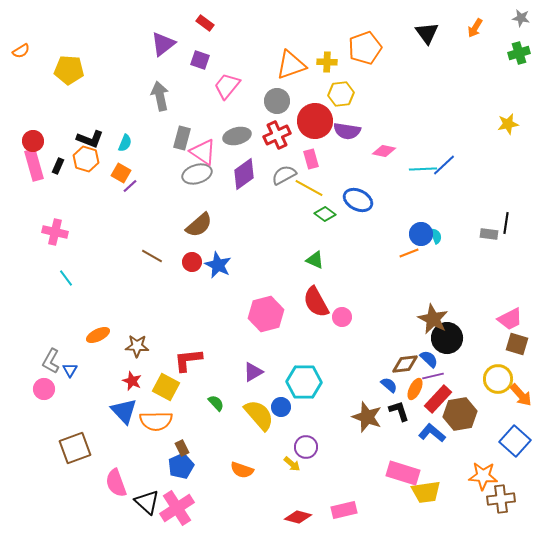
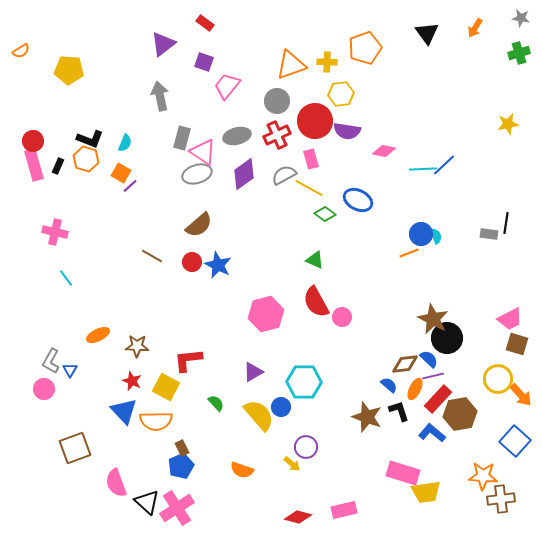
purple square at (200, 60): moved 4 px right, 2 px down
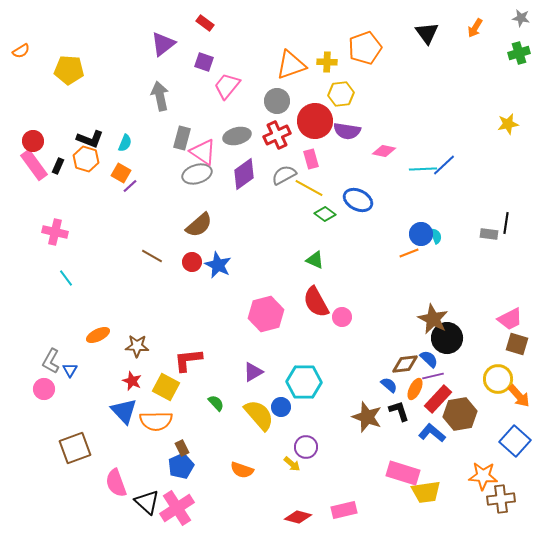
pink rectangle at (34, 165): rotated 20 degrees counterclockwise
orange arrow at (521, 395): moved 2 px left, 1 px down
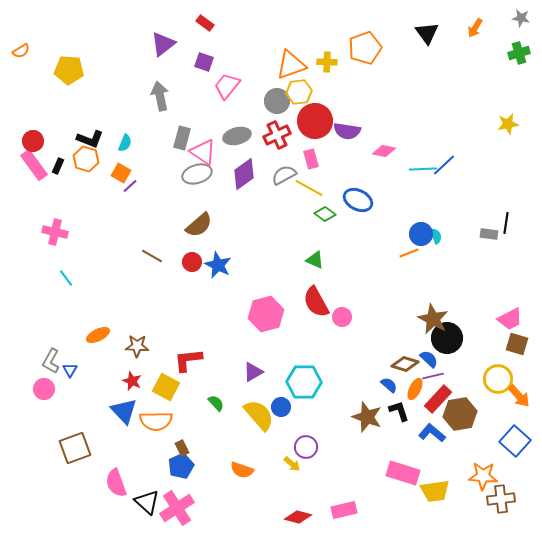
yellow hexagon at (341, 94): moved 42 px left, 2 px up
brown diamond at (405, 364): rotated 24 degrees clockwise
yellow trapezoid at (426, 492): moved 9 px right, 1 px up
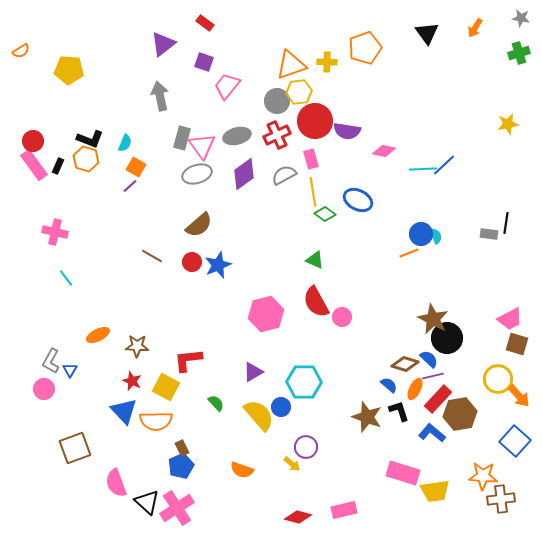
pink triangle at (203, 152): moved 1 px left, 6 px up; rotated 20 degrees clockwise
orange square at (121, 173): moved 15 px right, 6 px up
yellow line at (309, 188): moved 4 px right, 4 px down; rotated 52 degrees clockwise
blue star at (218, 265): rotated 24 degrees clockwise
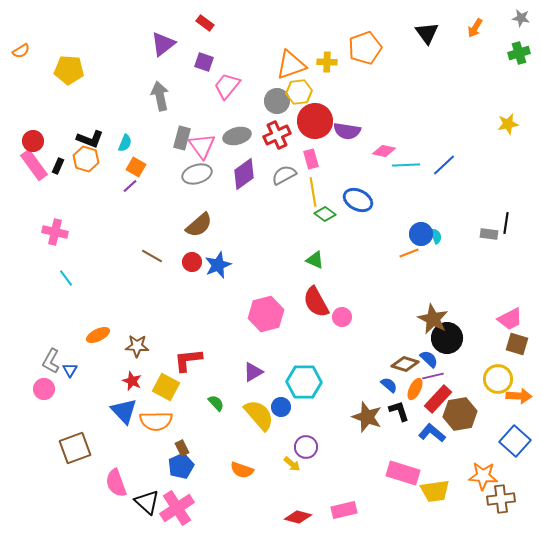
cyan line at (423, 169): moved 17 px left, 4 px up
orange arrow at (519, 396): rotated 45 degrees counterclockwise
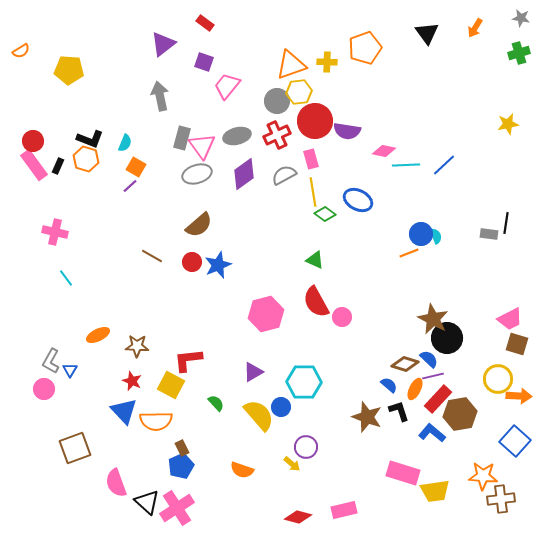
yellow square at (166, 387): moved 5 px right, 2 px up
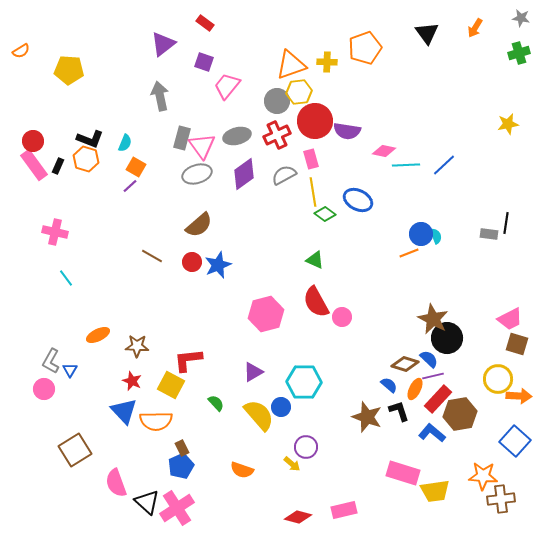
brown square at (75, 448): moved 2 px down; rotated 12 degrees counterclockwise
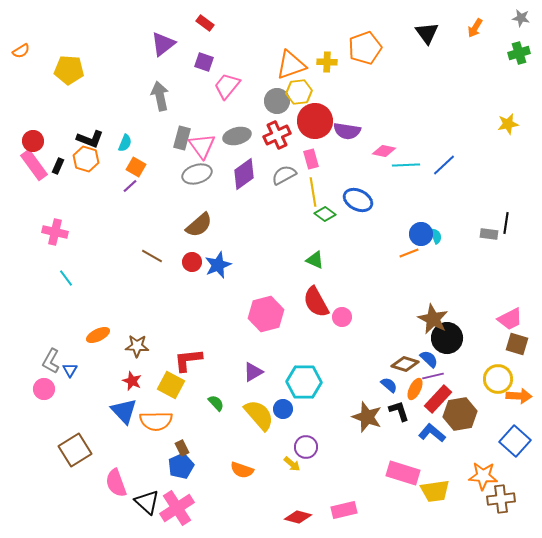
blue circle at (281, 407): moved 2 px right, 2 px down
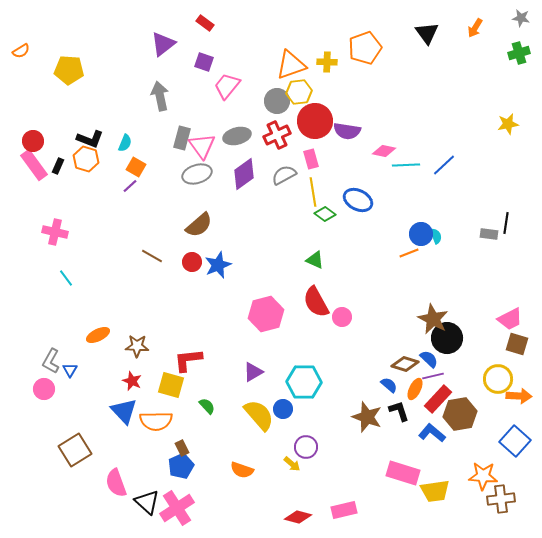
yellow square at (171, 385): rotated 12 degrees counterclockwise
green semicircle at (216, 403): moved 9 px left, 3 px down
